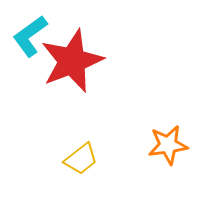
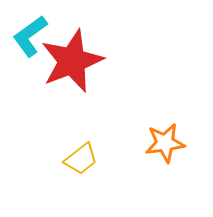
orange star: moved 3 px left, 2 px up
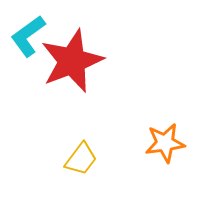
cyan L-shape: moved 2 px left
yellow trapezoid: rotated 15 degrees counterclockwise
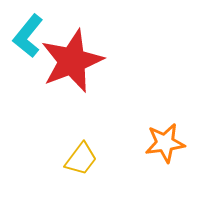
cyan L-shape: rotated 15 degrees counterclockwise
